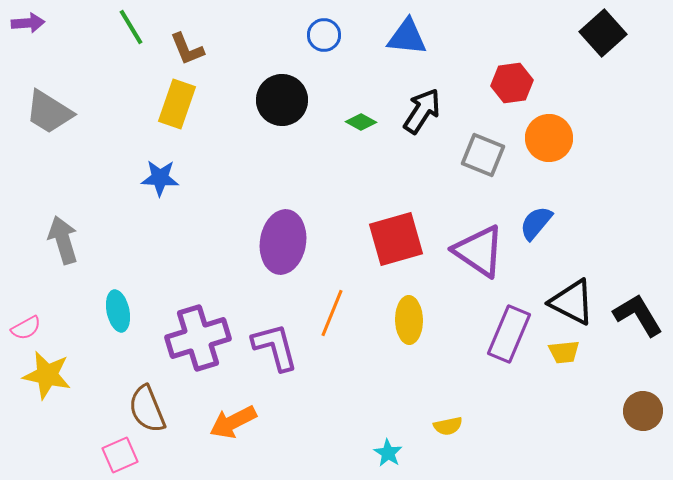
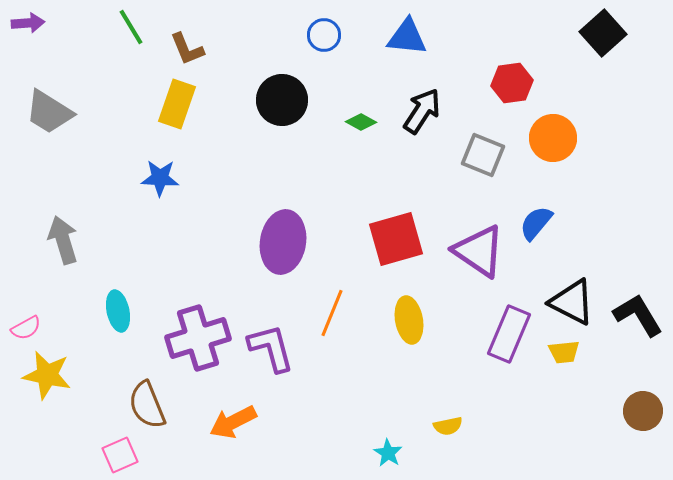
orange circle: moved 4 px right
yellow ellipse: rotated 9 degrees counterclockwise
purple L-shape: moved 4 px left, 1 px down
brown semicircle: moved 4 px up
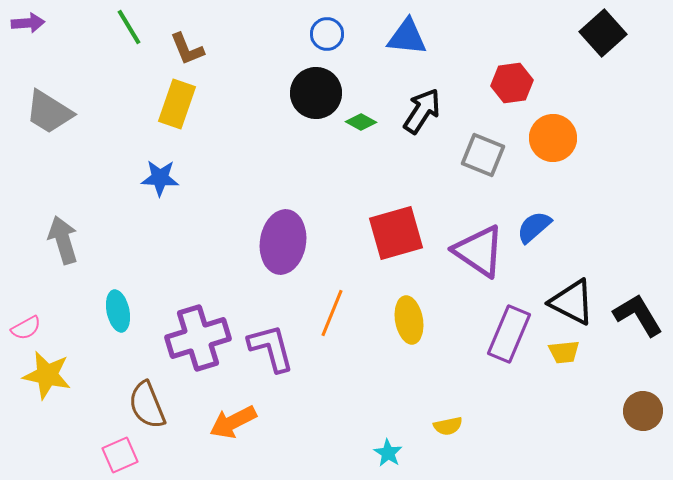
green line: moved 2 px left
blue circle: moved 3 px right, 1 px up
black circle: moved 34 px right, 7 px up
blue semicircle: moved 2 px left, 4 px down; rotated 9 degrees clockwise
red square: moved 6 px up
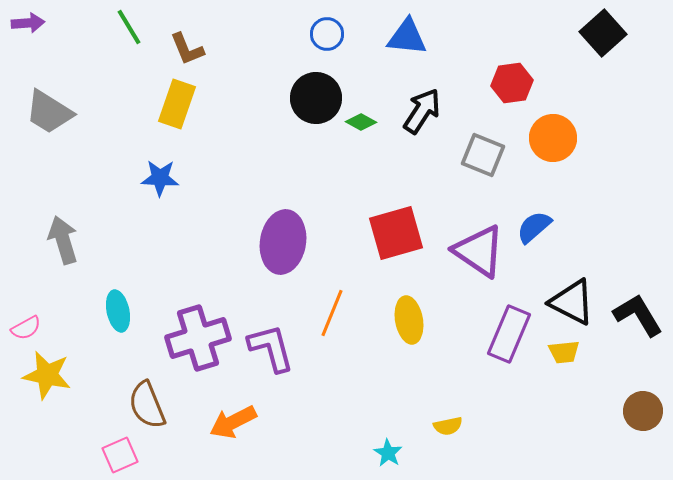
black circle: moved 5 px down
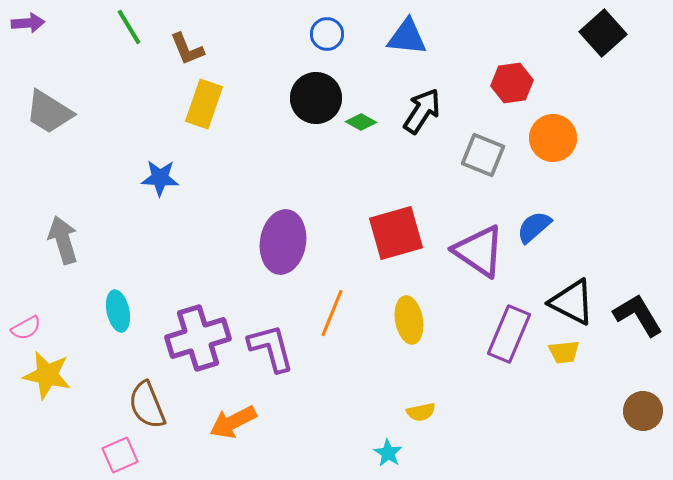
yellow rectangle: moved 27 px right
yellow semicircle: moved 27 px left, 14 px up
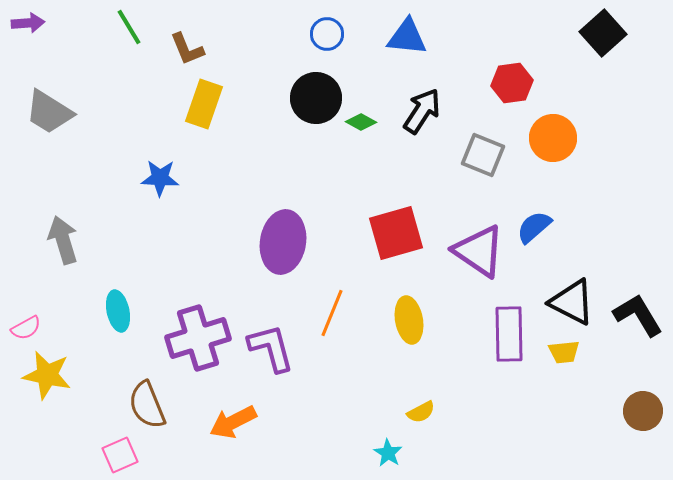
purple rectangle: rotated 24 degrees counterclockwise
yellow semicircle: rotated 16 degrees counterclockwise
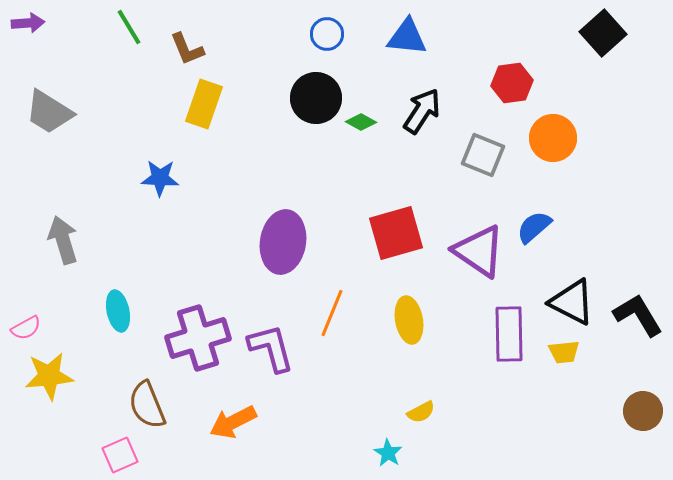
yellow star: moved 2 px right, 1 px down; rotated 18 degrees counterclockwise
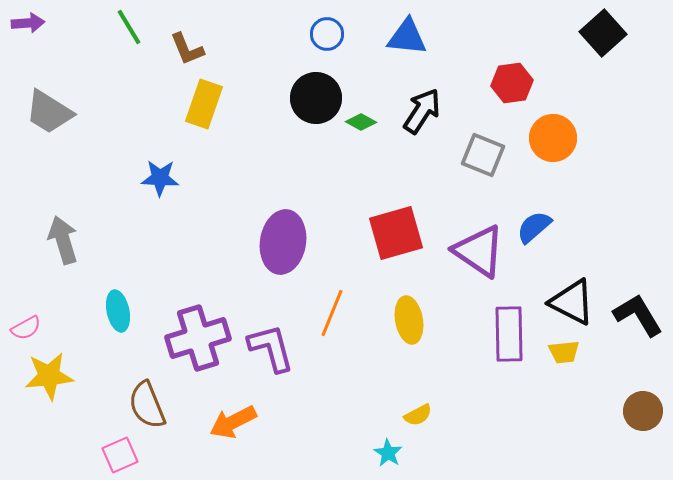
yellow semicircle: moved 3 px left, 3 px down
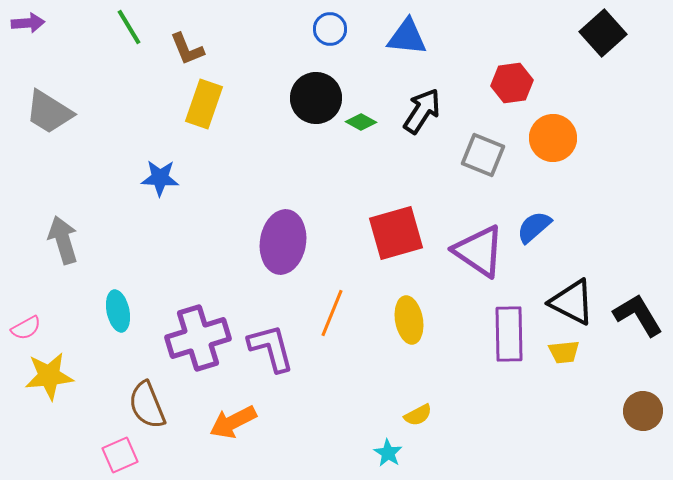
blue circle: moved 3 px right, 5 px up
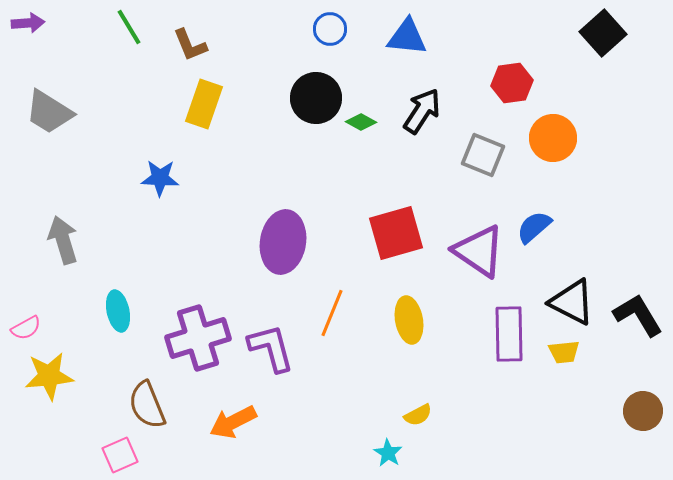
brown L-shape: moved 3 px right, 4 px up
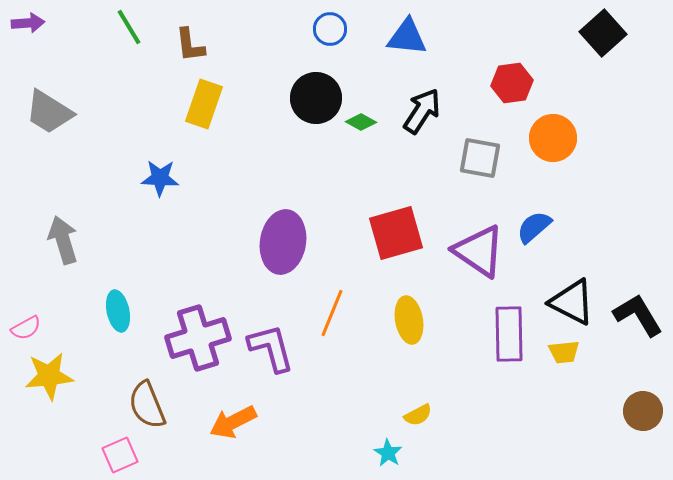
brown L-shape: rotated 15 degrees clockwise
gray square: moved 3 px left, 3 px down; rotated 12 degrees counterclockwise
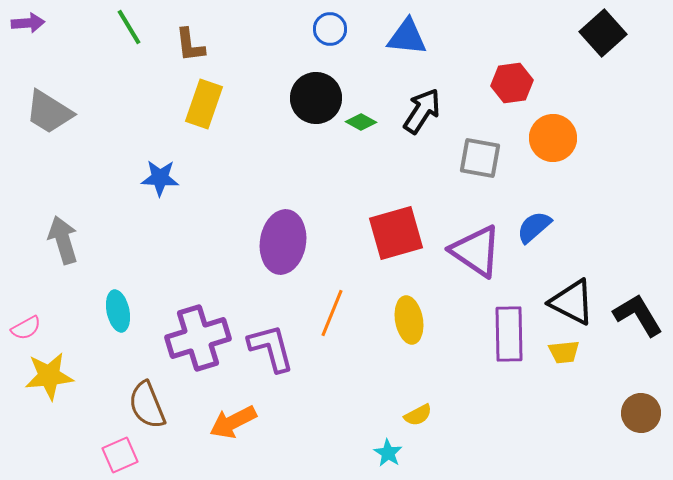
purple triangle: moved 3 px left
brown circle: moved 2 px left, 2 px down
